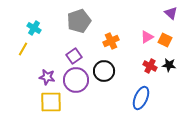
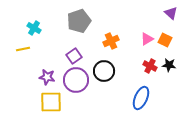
pink triangle: moved 2 px down
yellow line: rotated 48 degrees clockwise
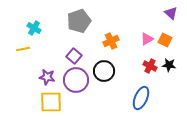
purple square: rotated 14 degrees counterclockwise
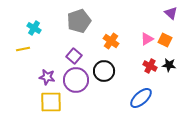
orange cross: rotated 28 degrees counterclockwise
blue ellipse: rotated 25 degrees clockwise
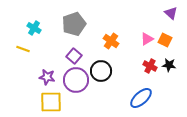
gray pentagon: moved 5 px left, 3 px down
yellow line: rotated 32 degrees clockwise
black circle: moved 3 px left
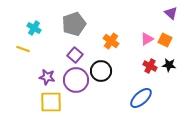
purple square: moved 1 px right, 1 px up
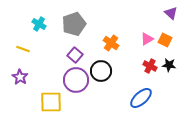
cyan cross: moved 5 px right, 4 px up
orange cross: moved 2 px down
purple star: moved 27 px left; rotated 21 degrees clockwise
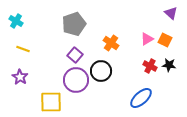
cyan cross: moved 23 px left, 3 px up
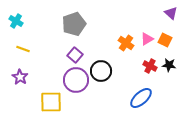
orange cross: moved 15 px right
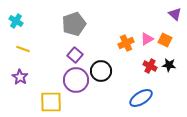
purple triangle: moved 4 px right, 1 px down
orange cross: rotated 28 degrees clockwise
blue ellipse: rotated 10 degrees clockwise
